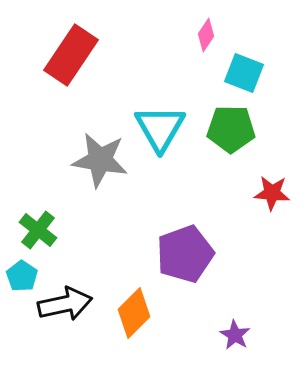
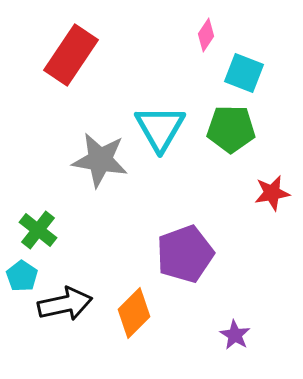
red star: rotated 15 degrees counterclockwise
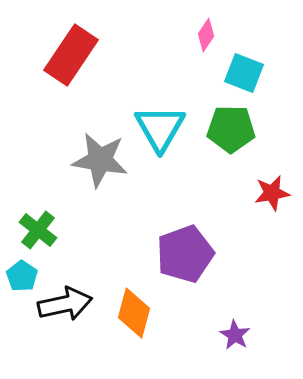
orange diamond: rotated 30 degrees counterclockwise
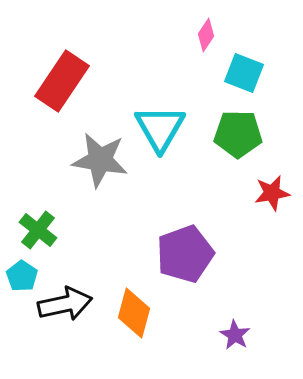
red rectangle: moved 9 px left, 26 px down
green pentagon: moved 7 px right, 5 px down
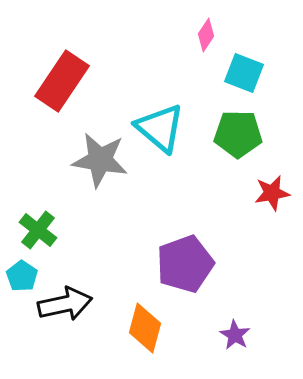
cyan triangle: rotated 20 degrees counterclockwise
purple pentagon: moved 10 px down
orange diamond: moved 11 px right, 15 px down
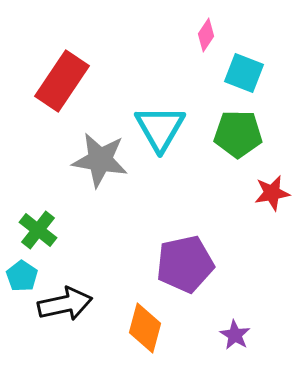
cyan triangle: rotated 20 degrees clockwise
purple pentagon: rotated 8 degrees clockwise
